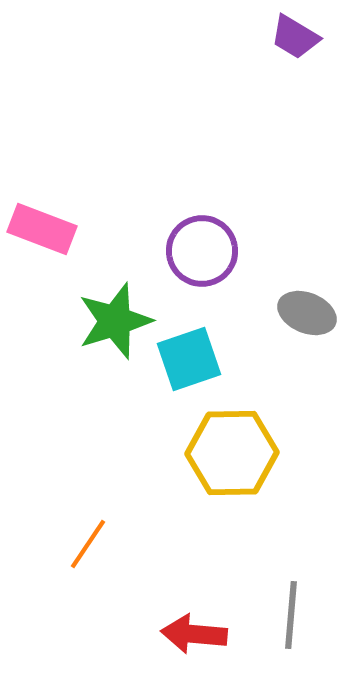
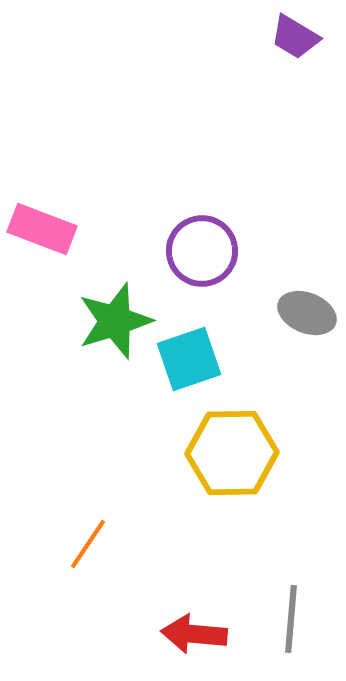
gray line: moved 4 px down
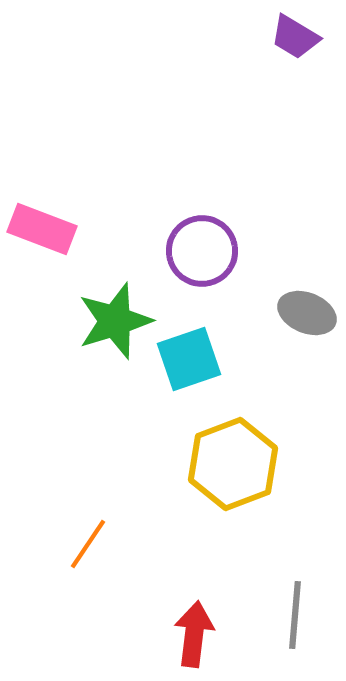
yellow hexagon: moved 1 px right, 11 px down; rotated 20 degrees counterclockwise
gray line: moved 4 px right, 4 px up
red arrow: rotated 92 degrees clockwise
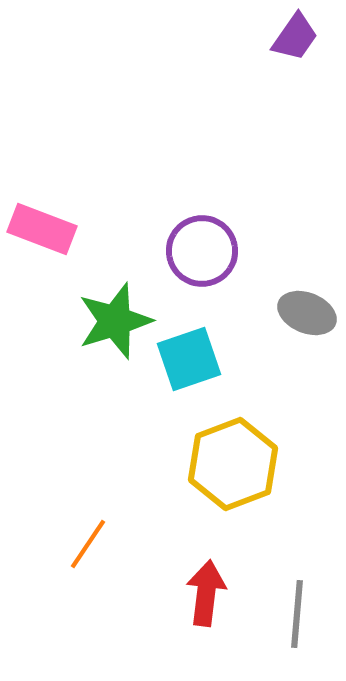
purple trapezoid: rotated 86 degrees counterclockwise
gray line: moved 2 px right, 1 px up
red arrow: moved 12 px right, 41 px up
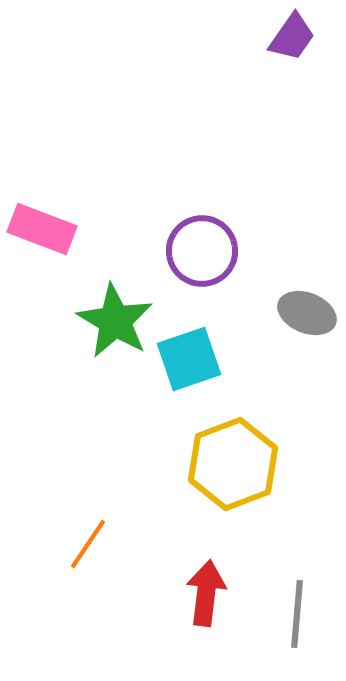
purple trapezoid: moved 3 px left
green star: rotated 24 degrees counterclockwise
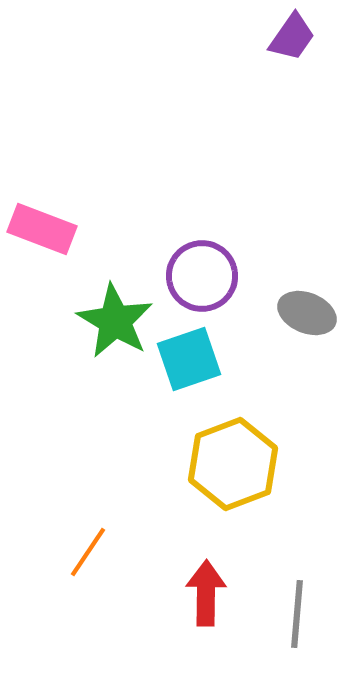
purple circle: moved 25 px down
orange line: moved 8 px down
red arrow: rotated 6 degrees counterclockwise
